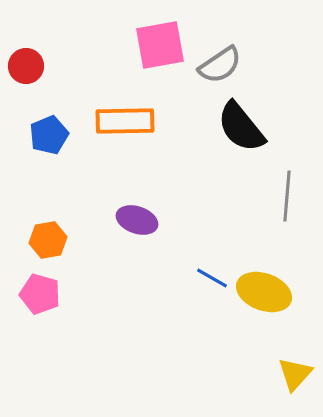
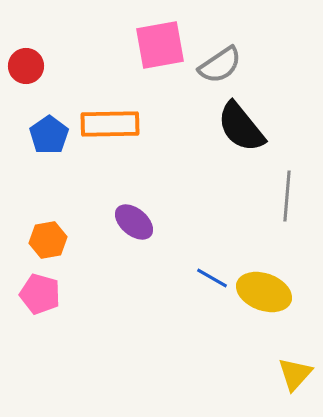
orange rectangle: moved 15 px left, 3 px down
blue pentagon: rotated 12 degrees counterclockwise
purple ellipse: moved 3 px left, 2 px down; rotated 21 degrees clockwise
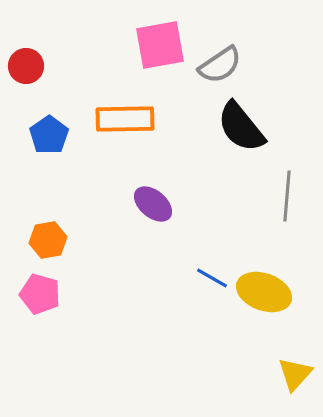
orange rectangle: moved 15 px right, 5 px up
purple ellipse: moved 19 px right, 18 px up
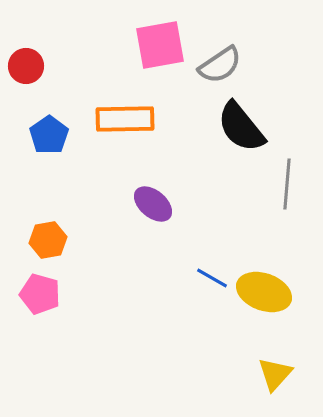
gray line: moved 12 px up
yellow triangle: moved 20 px left
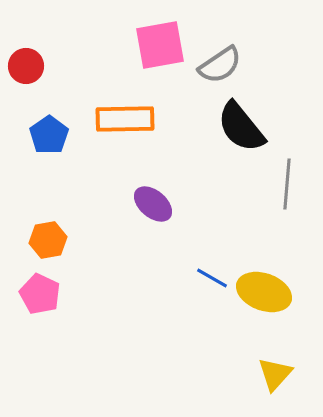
pink pentagon: rotated 9 degrees clockwise
